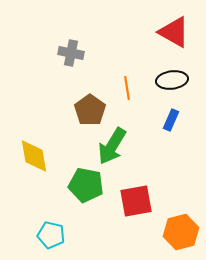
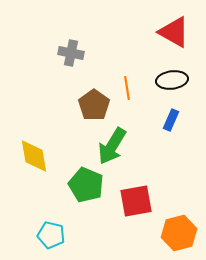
brown pentagon: moved 4 px right, 5 px up
green pentagon: rotated 12 degrees clockwise
orange hexagon: moved 2 px left, 1 px down
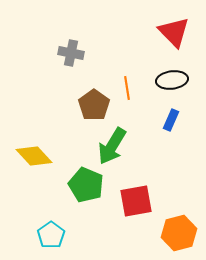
red triangle: rotated 16 degrees clockwise
yellow diamond: rotated 33 degrees counterclockwise
cyan pentagon: rotated 24 degrees clockwise
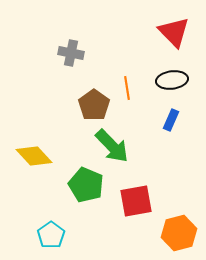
green arrow: rotated 75 degrees counterclockwise
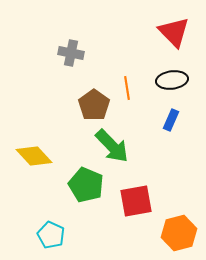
cyan pentagon: rotated 12 degrees counterclockwise
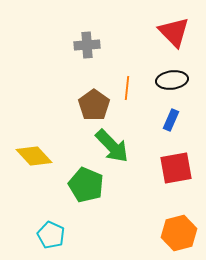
gray cross: moved 16 px right, 8 px up; rotated 15 degrees counterclockwise
orange line: rotated 15 degrees clockwise
red square: moved 40 px right, 33 px up
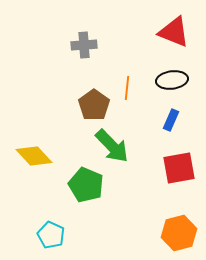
red triangle: rotated 24 degrees counterclockwise
gray cross: moved 3 px left
red square: moved 3 px right
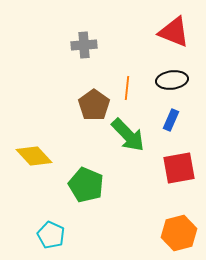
green arrow: moved 16 px right, 11 px up
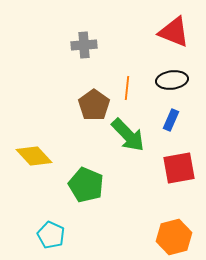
orange hexagon: moved 5 px left, 4 px down
